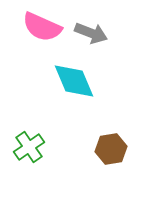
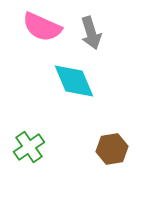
gray arrow: rotated 52 degrees clockwise
brown hexagon: moved 1 px right
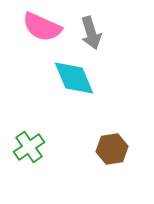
cyan diamond: moved 3 px up
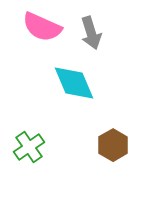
cyan diamond: moved 5 px down
brown hexagon: moved 1 px right, 4 px up; rotated 20 degrees counterclockwise
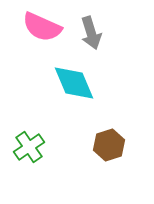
brown hexagon: moved 4 px left; rotated 12 degrees clockwise
